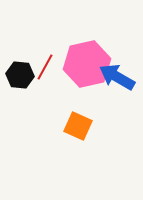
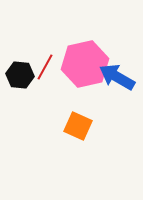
pink hexagon: moved 2 px left
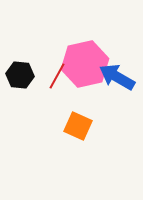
red line: moved 12 px right, 9 px down
